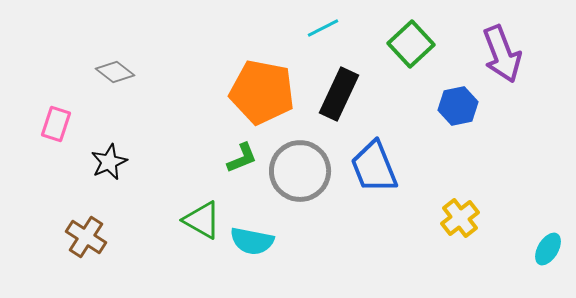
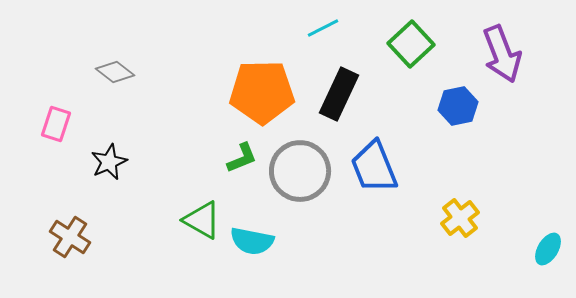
orange pentagon: rotated 12 degrees counterclockwise
brown cross: moved 16 px left
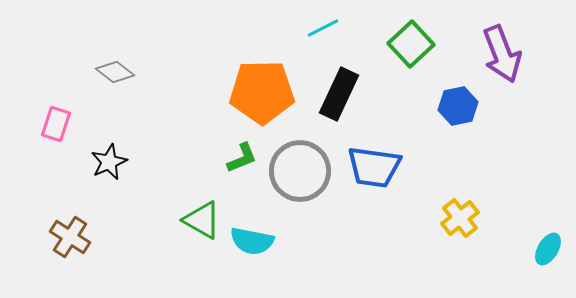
blue trapezoid: rotated 60 degrees counterclockwise
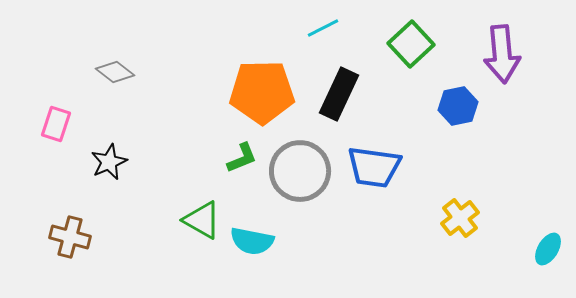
purple arrow: rotated 16 degrees clockwise
brown cross: rotated 18 degrees counterclockwise
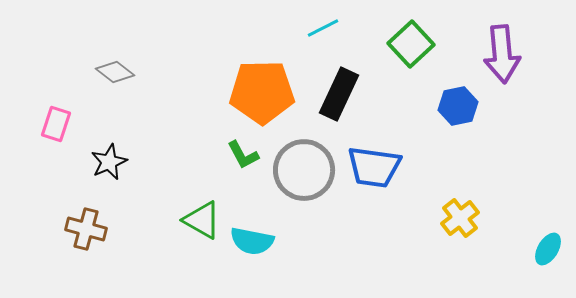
green L-shape: moved 1 px right, 3 px up; rotated 84 degrees clockwise
gray circle: moved 4 px right, 1 px up
brown cross: moved 16 px right, 8 px up
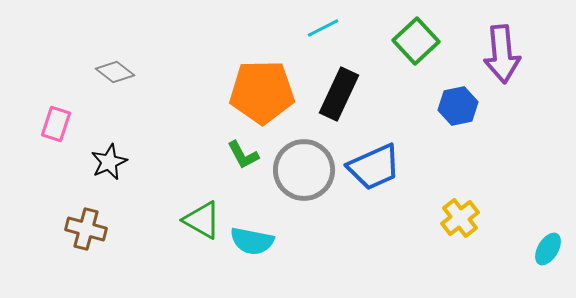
green square: moved 5 px right, 3 px up
blue trapezoid: rotated 32 degrees counterclockwise
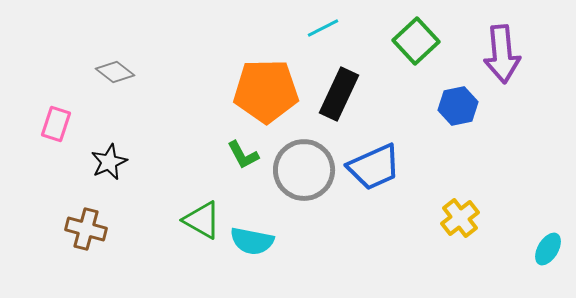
orange pentagon: moved 4 px right, 1 px up
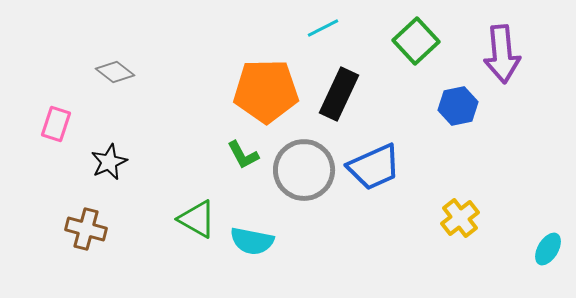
green triangle: moved 5 px left, 1 px up
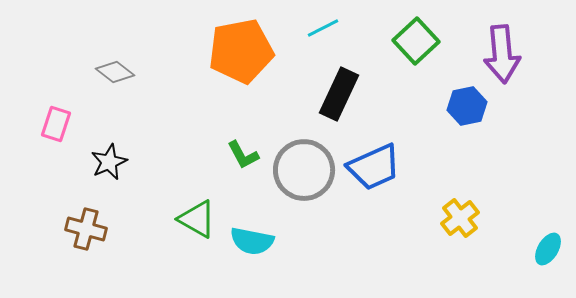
orange pentagon: moved 25 px left, 40 px up; rotated 10 degrees counterclockwise
blue hexagon: moved 9 px right
